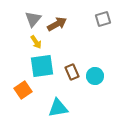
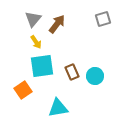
brown arrow: rotated 24 degrees counterclockwise
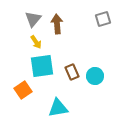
brown arrow: rotated 42 degrees counterclockwise
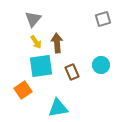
brown arrow: moved 19 px down
cyan square: moved 1 px left
cyan circle: moved 6 px right, 11 px up
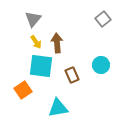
gray square: rotated 21 degrees counterclockwise
cyan square: rotated 15 degrees clockwise
brown rectangle: moved 3 px down
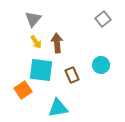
cyan square: moved 4 px down
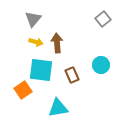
yellow arrow: rotated 40 degrees counterclockwise
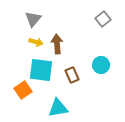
brown arrow: moved 1 px down
